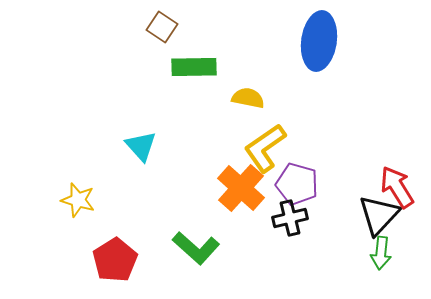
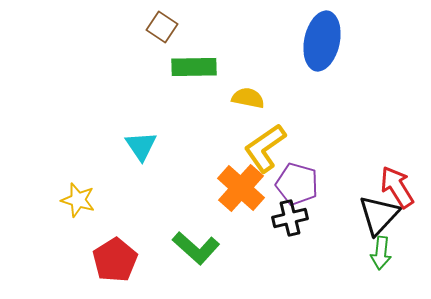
blue ellipse: moved 3 px right; rotated 4 degrees clockwise
cyan triangle: rotated 8 degrees clockwise
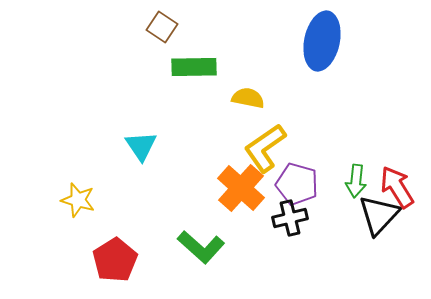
green L-shape: moved 5 px right, 1 px up
green arrow: moved 25 px left, 72 px up
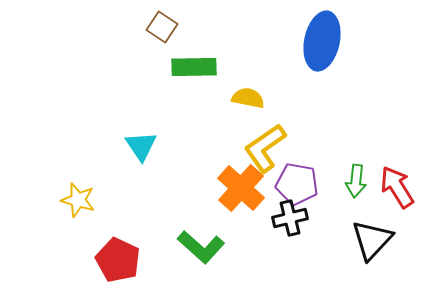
purple pentagon: rotated 6 degrees counterclockwise
black triangle: moved 7 px left, 25 px down
red pentagon: moved 3 px right; rotated 15 degrees counterclockwise
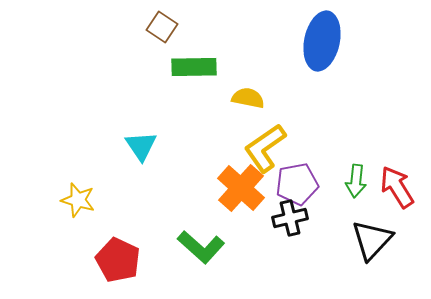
purple pentagon: rotated 21 degrees counterclockwise
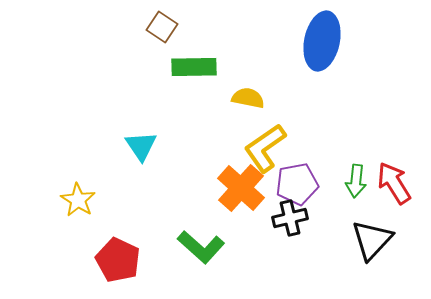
red arrow: moved 3 px left, 4 px up
yellow star: rotated 16 degrees clockwise
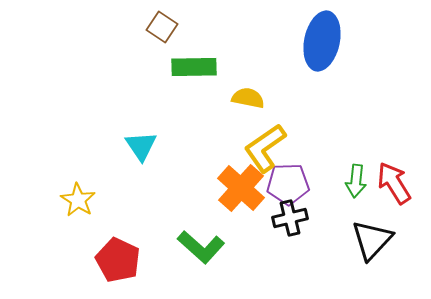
purple pentagon: moved 9 px left; rotated 9 degrees clockwise
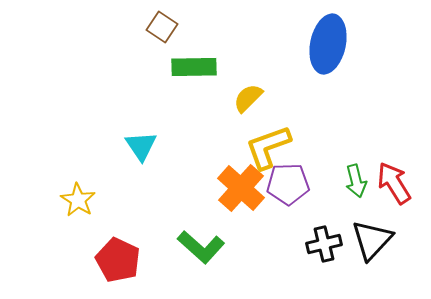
blue ellipse: moved 6 px right, 3 px down
yellow semicircle: rotated 56 degrees counterclockwise
yellow L-shape: moved 3 px right, 1 px up; rotated 15 degrees clockwise
green arrow: rotated 20 degrees counterclockwise
black cross: moved 34 px right, 26 px down
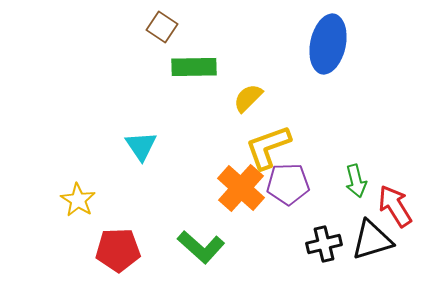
red arrow: moved 1 px right, 23 px down
black triangle: rotated 30 degrees clockwise
red pentagon: moved 10 px up; rotated 27 degrees counterclockwise
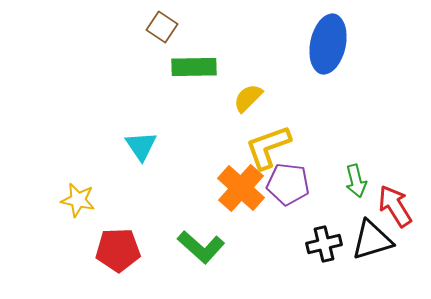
purple pentagon: rotated 9 degrees clockwise
yellow star: rotated 20 degrees counterclockwise
